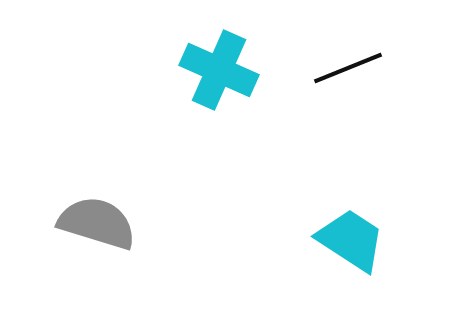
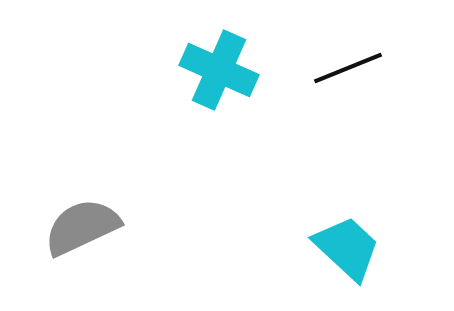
gray semicircle: moved 15 px left, 4 px down; rotated 42 degrees counterclockwise
cyan trapezoid: moved 4 px left, 8 px down; rotated 10 degrees clockwise
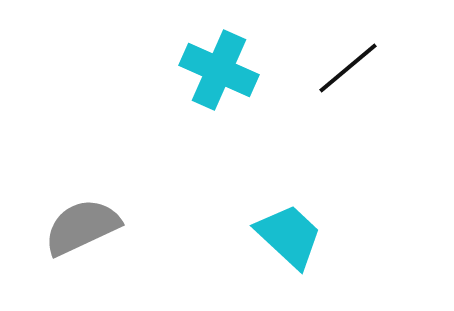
black line: rotated 18 degrees counterclockwise
cyan trapezoid: moved 58 px left, 12 px up
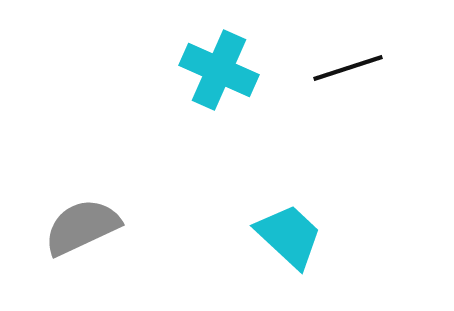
black line: rotated 22 degrees clockwise
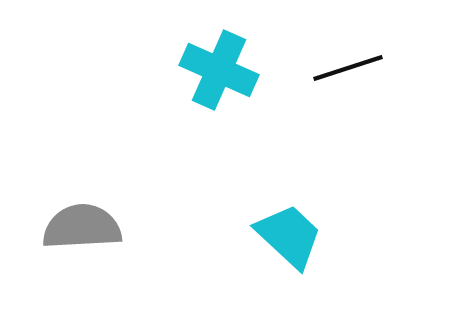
gray semicircle: rotated 22 degrees clockwise
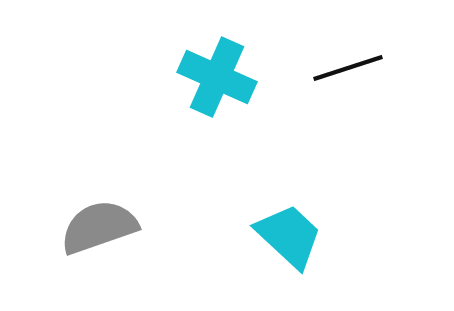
cyan cross: moved 2 px left, 7 px down
gray semicircle: moved 17 px right; rotated 16 degrees counterclockwise
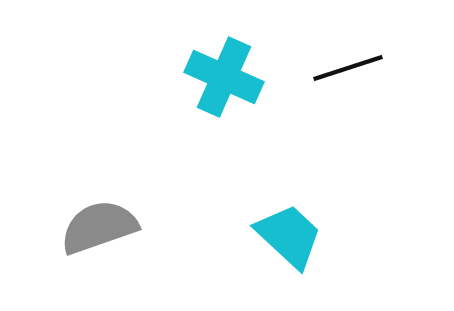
cyan cross: moved 7 px right
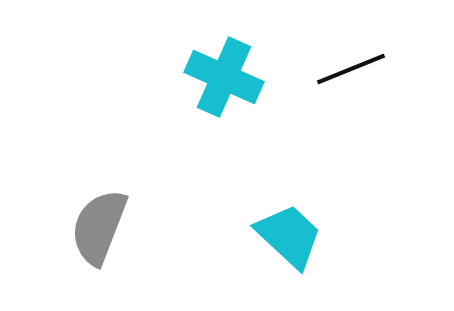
black line: moved 3 px right, 1 px down; rotated 4 degrees counterclockwise
gray semicircle: rotated 50 degrees counterclockwise
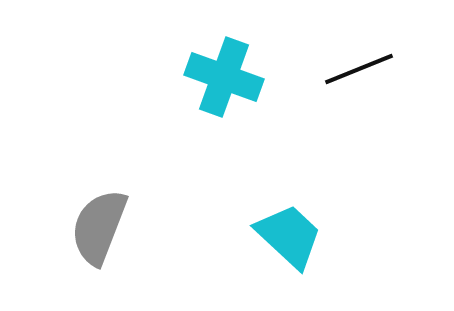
black line: moved 8 px right
cyan cross: rotated 4 degrees counterclockwise
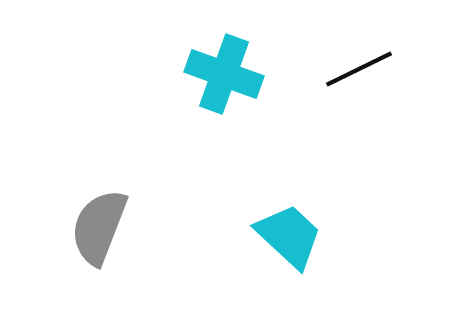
black line: rotated 4 degrees counterclockwise
cyan cross: moved 3 px up
